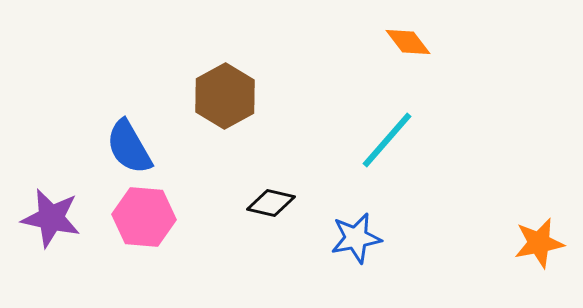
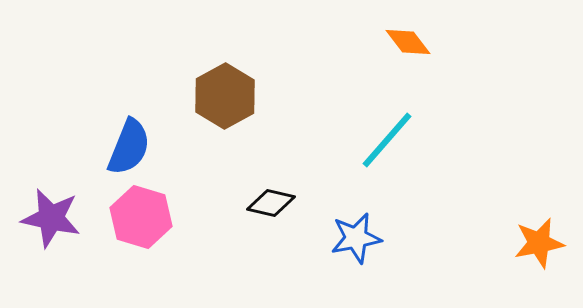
blue semicircle: rotated 128 degrees counterclockwise
pink hexagon: moved 3 px left; rotated 12 degrees clockwise
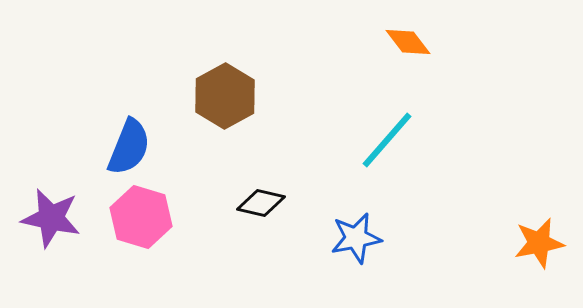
black diamond: moved 10 px left
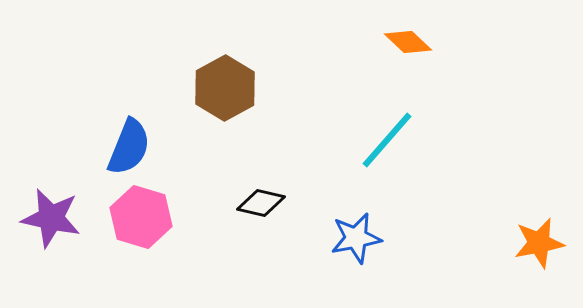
orange diamond: rotated 9 degrees counterclockwise
brown hexagon: moved 8 px up
